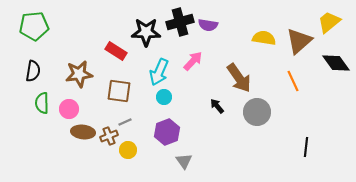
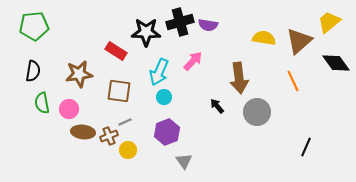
brown arrow: rotated 28 degrees clockwise
green semicircle: rotated 10 degrees counterclockwise
black line: rotated 18 degrees clockwise
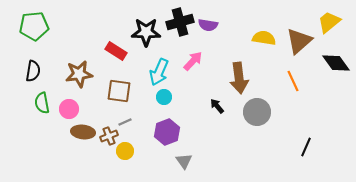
yellow circle: moved 3 px left, 1 px down
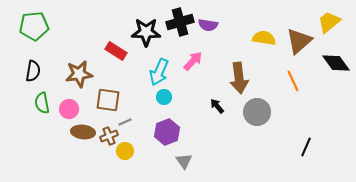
brown square: moved 11 px left, 9 px down
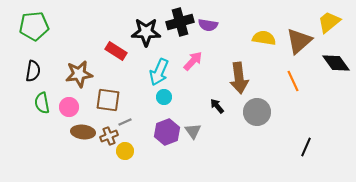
pink circle: moved 2 px up
gray triangle: moved 9 px right, 30 px up
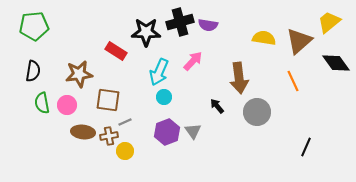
pink circle: moved 2 px left, 2 px up
brown cross: rotated 12 degrees clockwise
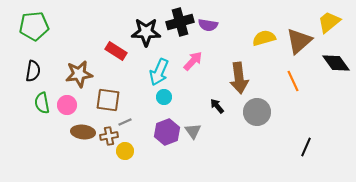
yellow semicircle: rotated 25 degrees counterclockwise
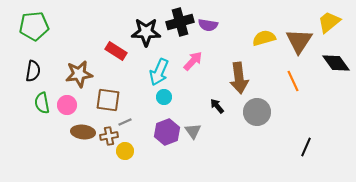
brown triangle: rotated 16 degrees counterclockwise
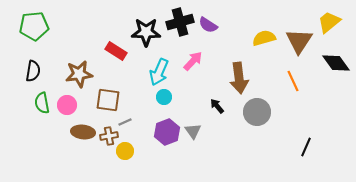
purple semicircle: rotated 24 degrees clockwise
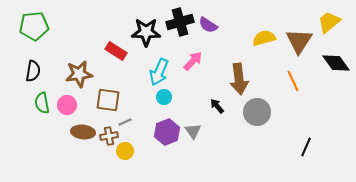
brown arrow: moved 1 px down
